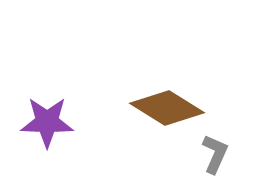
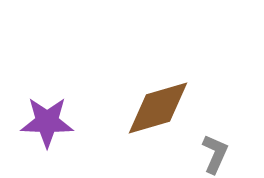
brown diamond: moved 9 px left; rotated 48 degrees counterclockwise
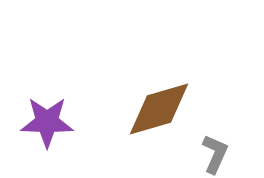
brown diamond: moved 1 px right, 1 px down
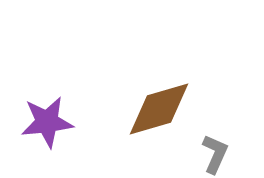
purple star: rotated 8 degrees counterclockwise
